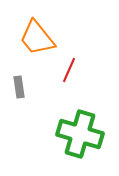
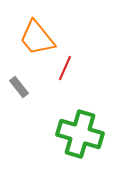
red line: moved 4 px left, 2 px up
gray rectangle: rotated 30 degrees counterclockwise
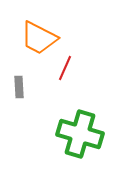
orange trapezoid: moved 2 px right; rotated 24 degrees counterclockwise
gray rectangle: rotated 35 degrees clockwise
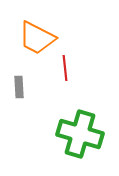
orange trapezoid: moved 2 px left
red line: rotated 30 degrees counterclockwise
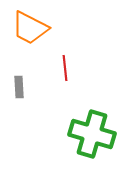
orange trapezoid: moved 7 px left, 10 px up
green cross: moved 12 px right
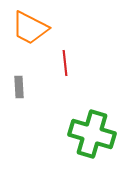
red line: moved 5 px up
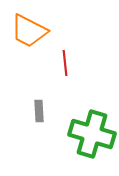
orange trapezoid: moved 1 px left, 3 px down
gray rectangle: moved 20 px right, 24 px down
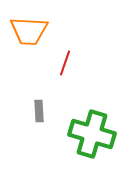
orange trapezoid: rotated 24 degrees counterclockwise
red line: rotated 25 degrees clockwise
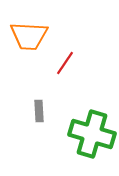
orange trapezoid: moved 5 px down
red line: rotated 15 degrees clockwise
